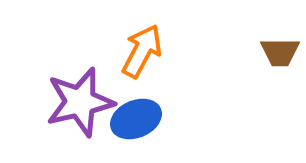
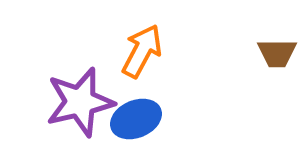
brown trapezoid: moved 3 px left, 1 px down
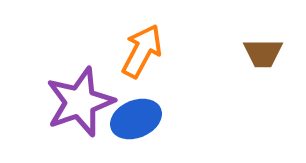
brown trapezoid: moved 14 px left
purple star: rotated 6 degrees counterclockwise
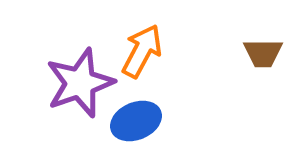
purple star: moved 19 px up
blue ellipse: moved 2 px down
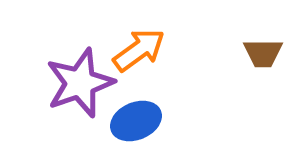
orange arrow: moved 3 px left, 1 px up; rotated 26 degrees clockwise
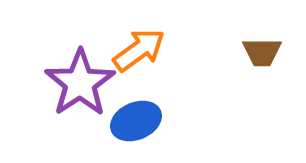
brown trapezoid: moved 1 px left, 1 px up
purple star: rotated 14 degrees counterclockwise
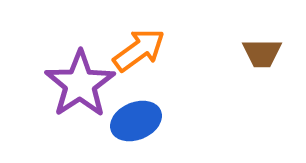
brown trapezoid: moved 1 px down
purple star: moved 1 px down
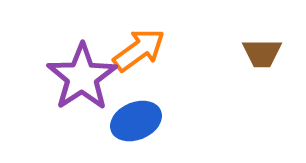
purple star: moved 2 px right, 7 px up
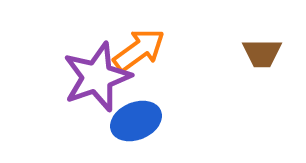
purple star: moved 15 px right; rotated 14 degrees clockwise
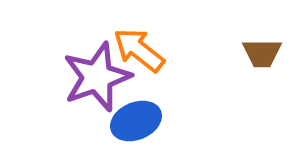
orange arrow: rotated 106 degrees counterclockwise
